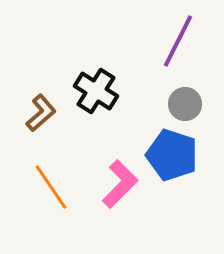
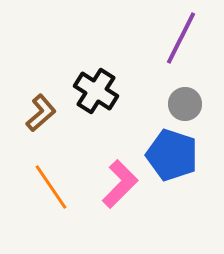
purple line: moved 3 px right, 3 px up
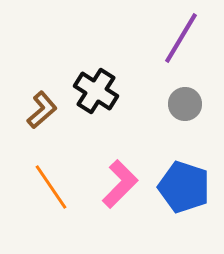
purple line: rotated 4 degrees clockwise
brown L-shape: moved 1 px right, 3 px up
blue pentagon: moved 12 px right, 32 px down
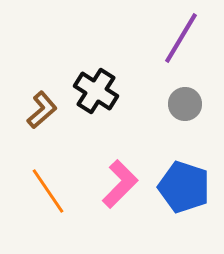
orange line: moved 3 px left, 4 px down
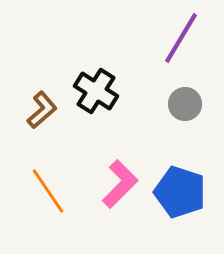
blue pentagon: moved 4 px left, 5 px down
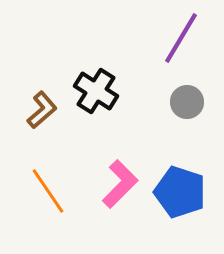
gray circle: moved 2 px right, 2 px up
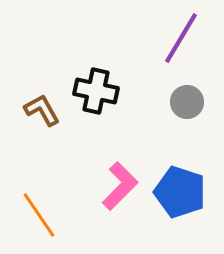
black cross: rotated 21 degrees counterclockwise
brown L-shape: rotated 78 degrees counterclockwise
pink L-shape: moved 2 px down
orange line: moved 9 px left, 24 px down
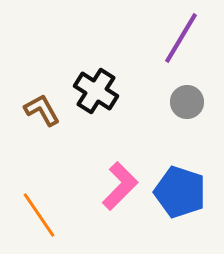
black cross: rotated 21 degrees clockwise
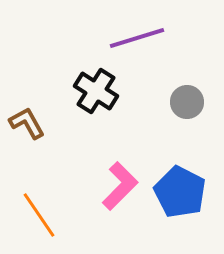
purple line: moved 44 px left; rotated 42 degrees clockwise
brown L-shape: moved 15 px left, 13 px down
blue pentagon: rotated 9 degrees clockwise
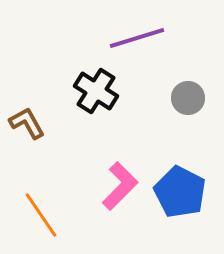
gray circle: moved 1 px right, 4 px up
orange line: moved 2 px right
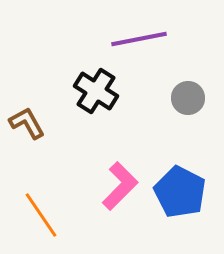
purple line: moved 2 px right, 1 px down; rotated 6 degrees clockwise
